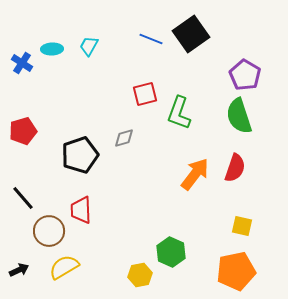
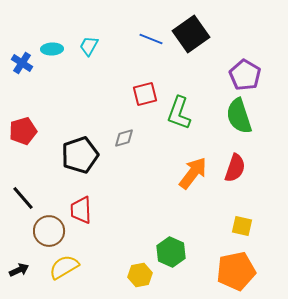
orange arrow: moved 2 px left, 1 px up
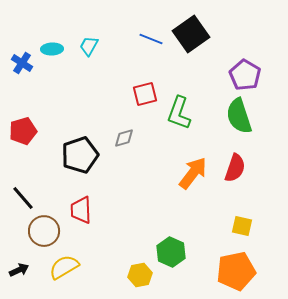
brown circle: moved 5 px left
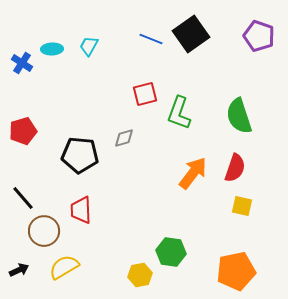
purple pentagon: moved 14 px right, 39 px up; rotated 12 degrees counterclockwise
black pentagon: rotated 24 degrees clockwise
yellow square: moved 20 px up
green hexagon: rotated 16 degrees counterclockwise
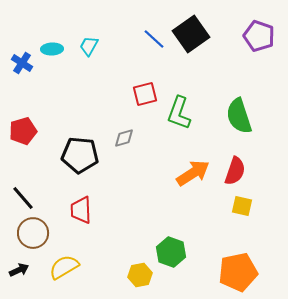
blue line: moved 3 px right; rotated 20 degrees clockwise
red semicircle: moved 3 px down
orange arrow: rotated 20 degrees clockwise
brown circle: moved 11 px left, 2 px down
green hexagon: rotated 12 degrees clockwise
orange pentagon: moved 2 px right, 1 px down
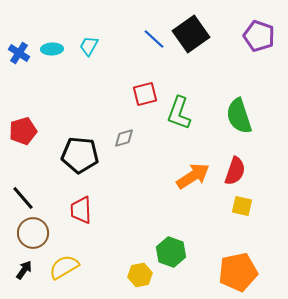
blue cross: moved 3 px left, 10 px up
orange arrow: moved 3 px down
black arrow: moved 5 px right; rotated 30 degrees counterclockwise
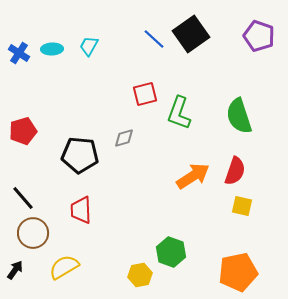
black arrow: moved 9 px left
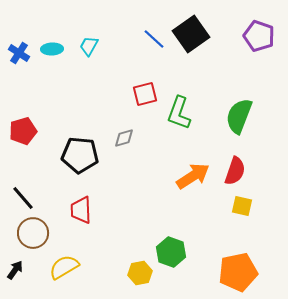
green semicircle: rotated 39 degrees clockwise
yellow hexagon: moved 2 px up
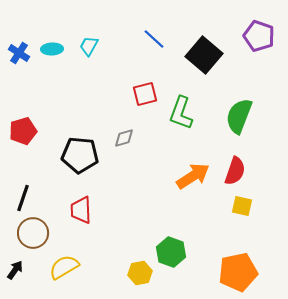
black square: moved 13 px right, 21 px down; rotated 15 degrees counterclockwise
green L-shape: moved 2 px right
black line: rotated 60 degrees clockwise
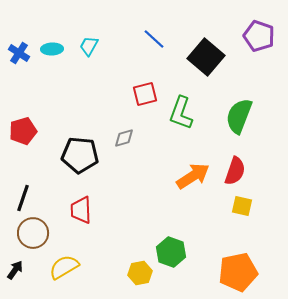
black square: moved 2 px right, 2 px down
